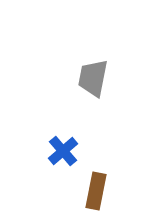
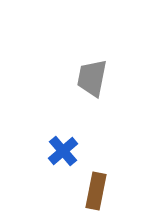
gray trapezoid: moved 1 px left
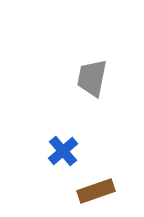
brown rectangle: rotated 60 degrees clockwise
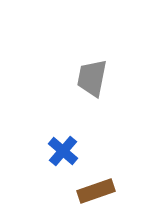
blue cross: rotated 8 degrees counterclockwise
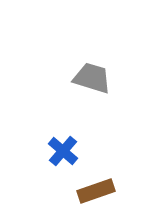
gray trapezoid: rotated 96 degrees clockwise
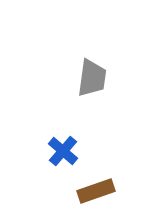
gray trapezoid: rotated 81 degrees clockwise
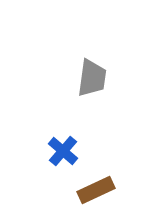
brown rectangle: moved 1 px up; rotated 6 degrees counterclockwise
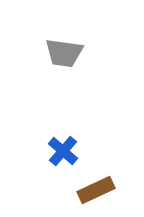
gray trapezoid: moved 28 px left, 25 px up; rotated 90 degrees clockwise
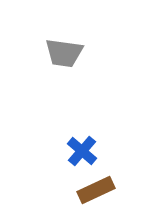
blue cross: moved 19 px right
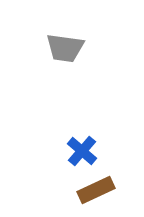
gray trapezoid: moved 1 px right, 5 px up
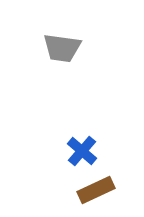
gray trapezoid: moved 3 px left
